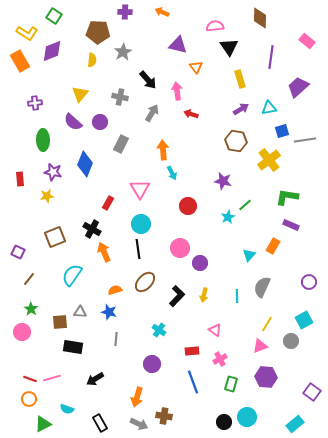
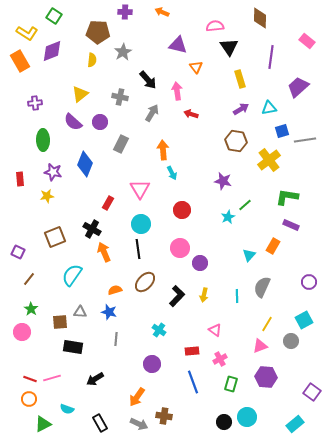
yellow triangle at (80, 94): rotated 12 degrees clockwise
red circle at (188, 206): moved 6 px left, 4 px down
orange arrow at (137, 397): rotated 18 degrees clockwise
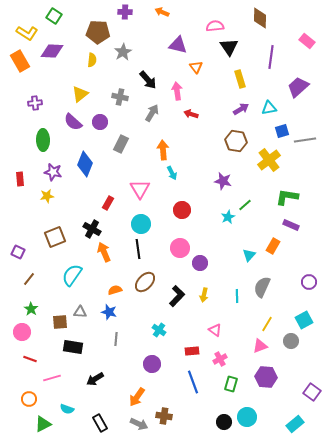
purple diamond at (52, 51): rotated 25 degrees clockwise
red line at (30, 379): moved 20 px up
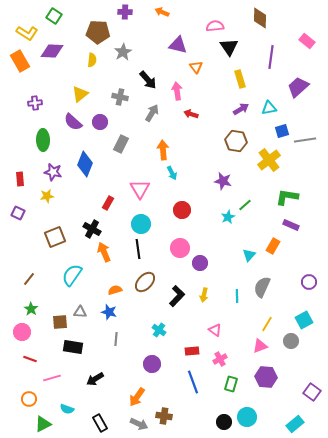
purple square at (18, 252): moved 39 px up
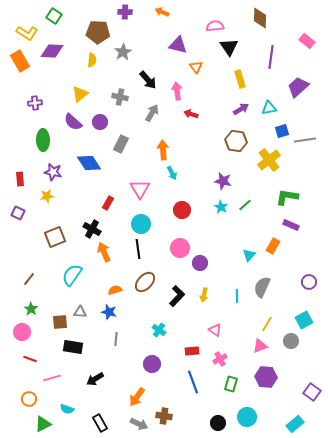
blue diamond at (85, 164): moved 4 px right, 1 px up; rotated 55 degrees counterclockwise
cyan star at (228, 217): moved 7 px left, 10 px up; rotated 16 degrees counterclockwise
black circle at (224, 422): moved 6 px left, 1 px down
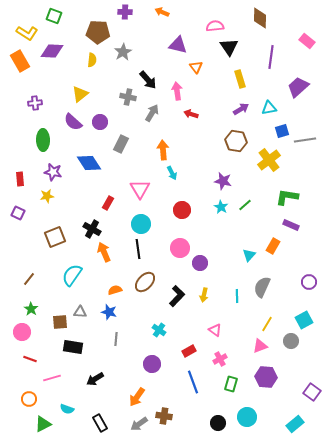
green square at (54, 16): rotated 14 degrees counterclockwise
gray cross at (120, 97): moved 8 px right
red rectangle at (192, 351): moved 3 px left; rotated 24 degrees counterclockwise
gray arrow at (139, 424): rotated 120 degrees clockwise
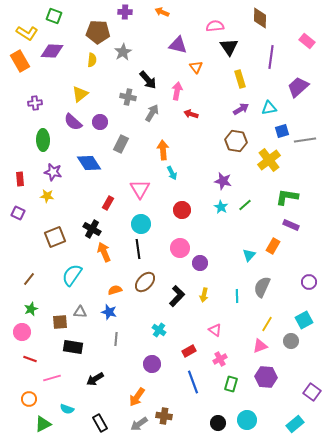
pink arrow at (177, 91): rotated 18 degrees clockwise
yellow star at (47, 196): rotated 16 degrees clockwise
green star at (31, 309): rotated 16 degrees clockwise
cyan circle at (247, 417): moved 3 px down
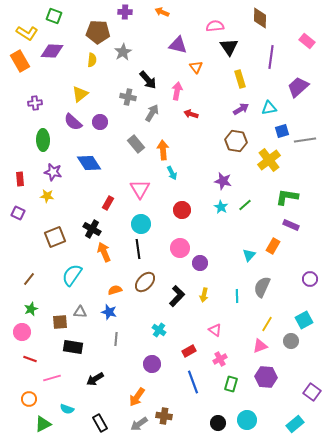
gray rectangle at (121, 144): moved 15 px right; rotated 66 degrees counterclockwise
purple circle at (309, 282): moved 1 px right, 3 px up
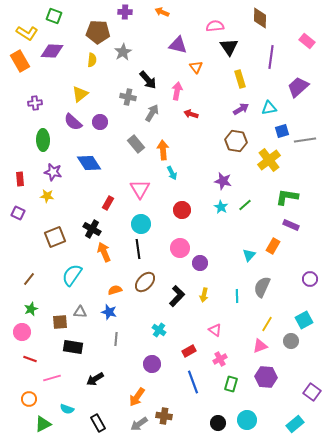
black rectangle at (100, 423): moved 2 px left
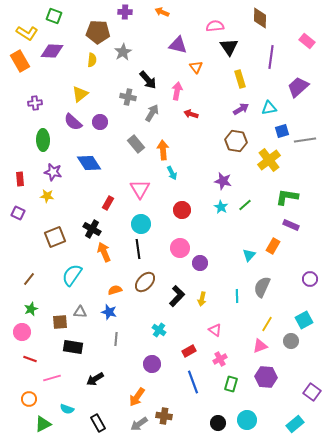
yellow arrow at (204, 295): moved 2 px left, 4 px down
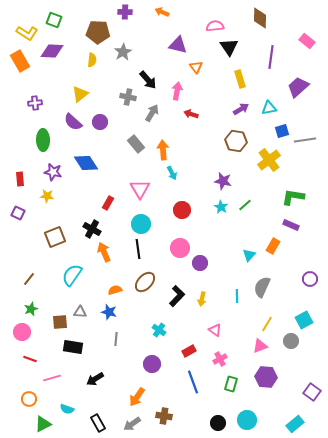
green square at (54, 16): moved 4 px down
blue diamond at (89, 163): moved 3 px left
green L-shape at (287, 197): moved 6 px right
gray arrow at (139, 424): moved 7 px left
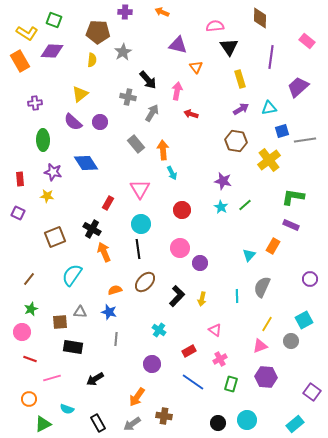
blue line at (193, 382): rotated 35 degrees counterclockwise
